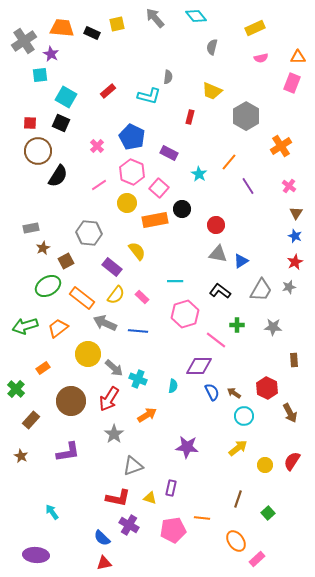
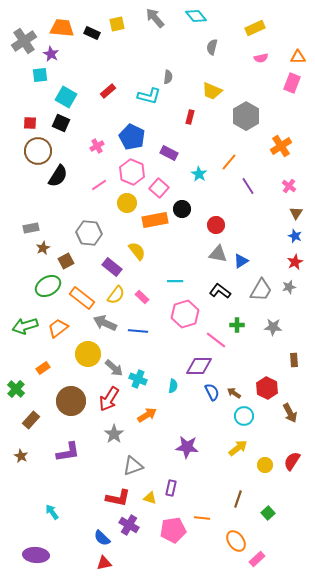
pink cross at (97, 146): rotated 16 degrees clockwise
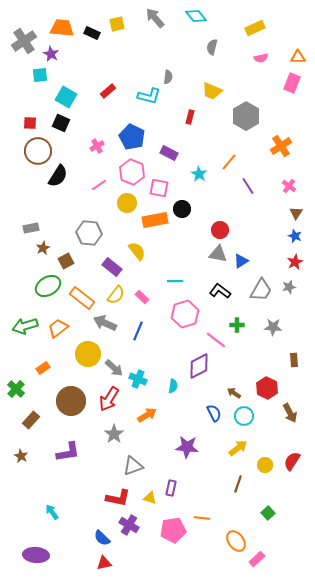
pink square at (159, 188): rotated 30 degrees counterclockwise
red circle at (216, 225): moved 4 px right, 5 px down
blue line at (138, 331): rotated 72 degrees counterclockwise
purple diamond at (199, 366): rotated 28 degrees counterclockwise
blue semicircle at (212, 392): moved 2 px right, 21 px down
brown line at (238, 499): moved 15 px up
